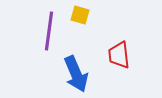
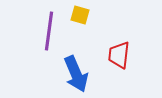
red trapezoid: rotated 12 degrees clockwise
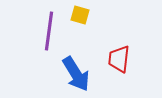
red trapezoid: moved 4 px down
blue arrow: rotated 9 degrees counterclockwise
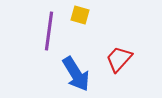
red trapezoid: rotated 36 degrees clockwise
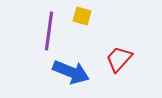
yellow square: moved 2 px right, 1 px down
blue arrow: moved 5 px left, 2 px up; rotated 36 degrees counterclockwise
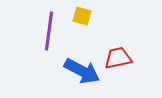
red trapezoid: moved 1 px left, 1 px up; rotated 36 degrees clockwise
blue arrow: moved 11 px right, 1 px up; rotated 6 degrees clockwise
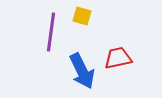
purple line: moved 2 px right, 1 px down
blue arrow: rotated 36 degrees clockwise
